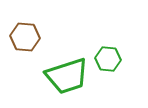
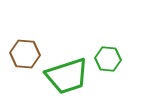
brown hexagon: moved 17 px down
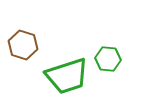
brown hexagon: moved 2 px left, 9 px up; rotated 12 degrees clockwise
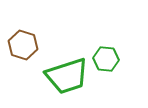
green hexagon: moved 2 px left
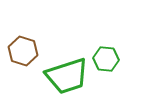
brown hexagon: moved 6 px down
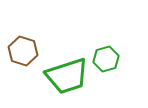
green hexagon: rotated 20 degrees counterclockwise
